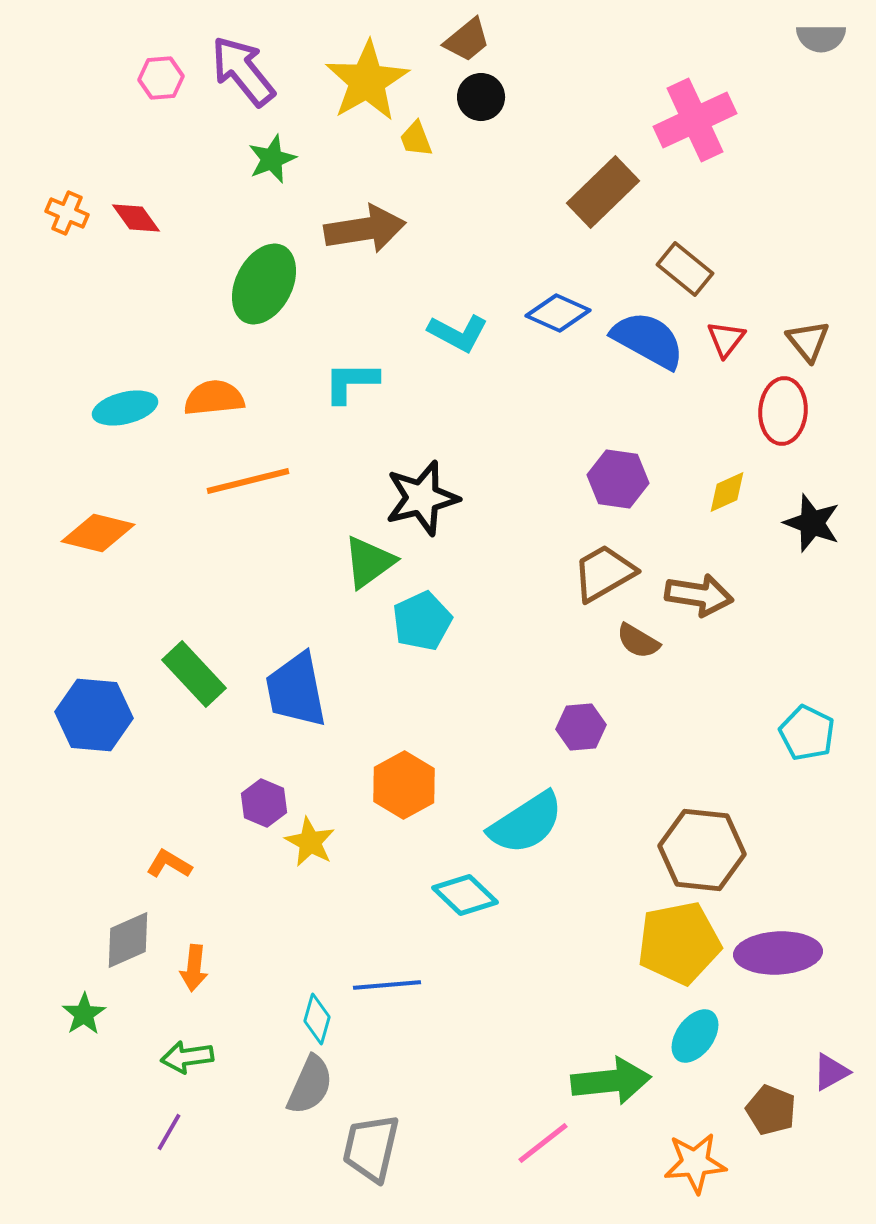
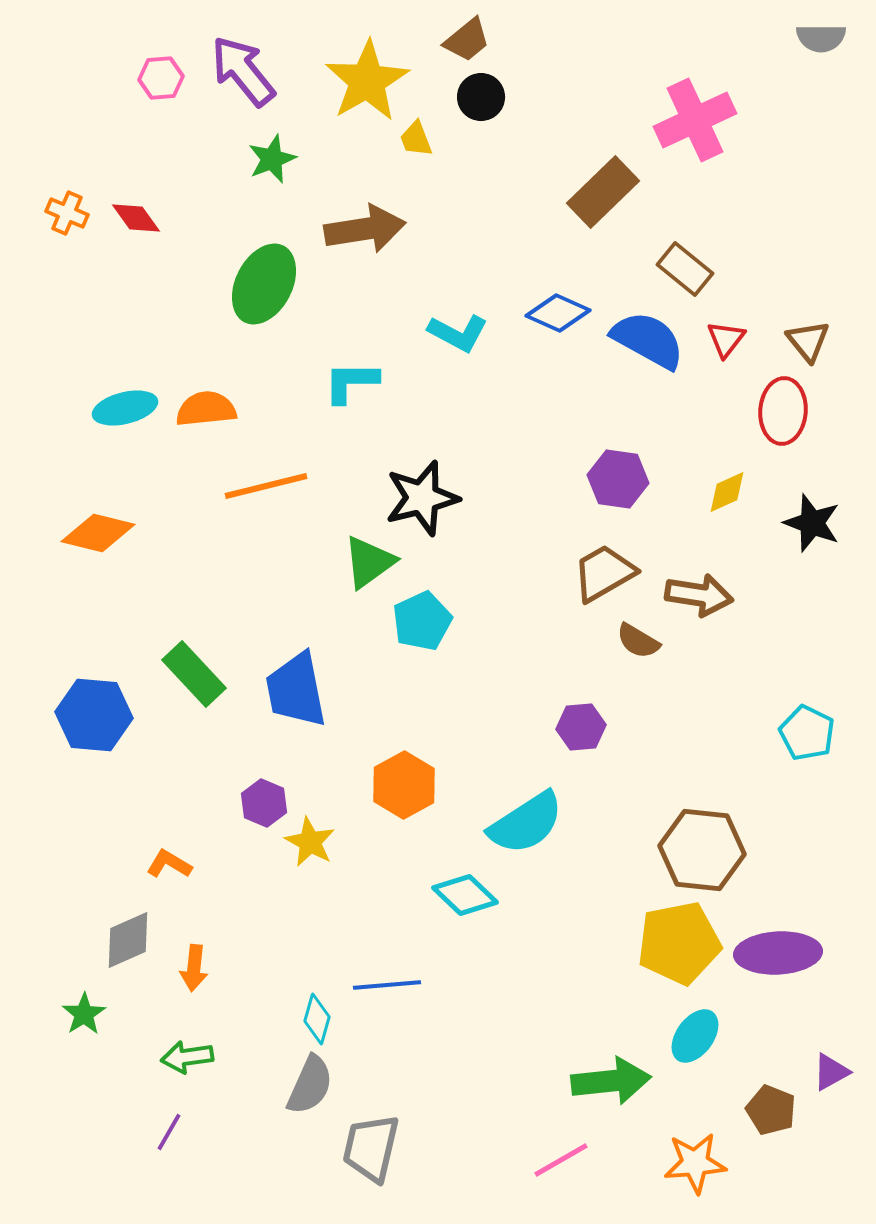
orange semicircle at (214, 398): moved 8 px left, 11 px down
orange line at (248, 481): moved 18 px right, 5 px down
pink line at (543, 1143): moved 18 px right, 17 px down; rotated 8 degrees clockwise
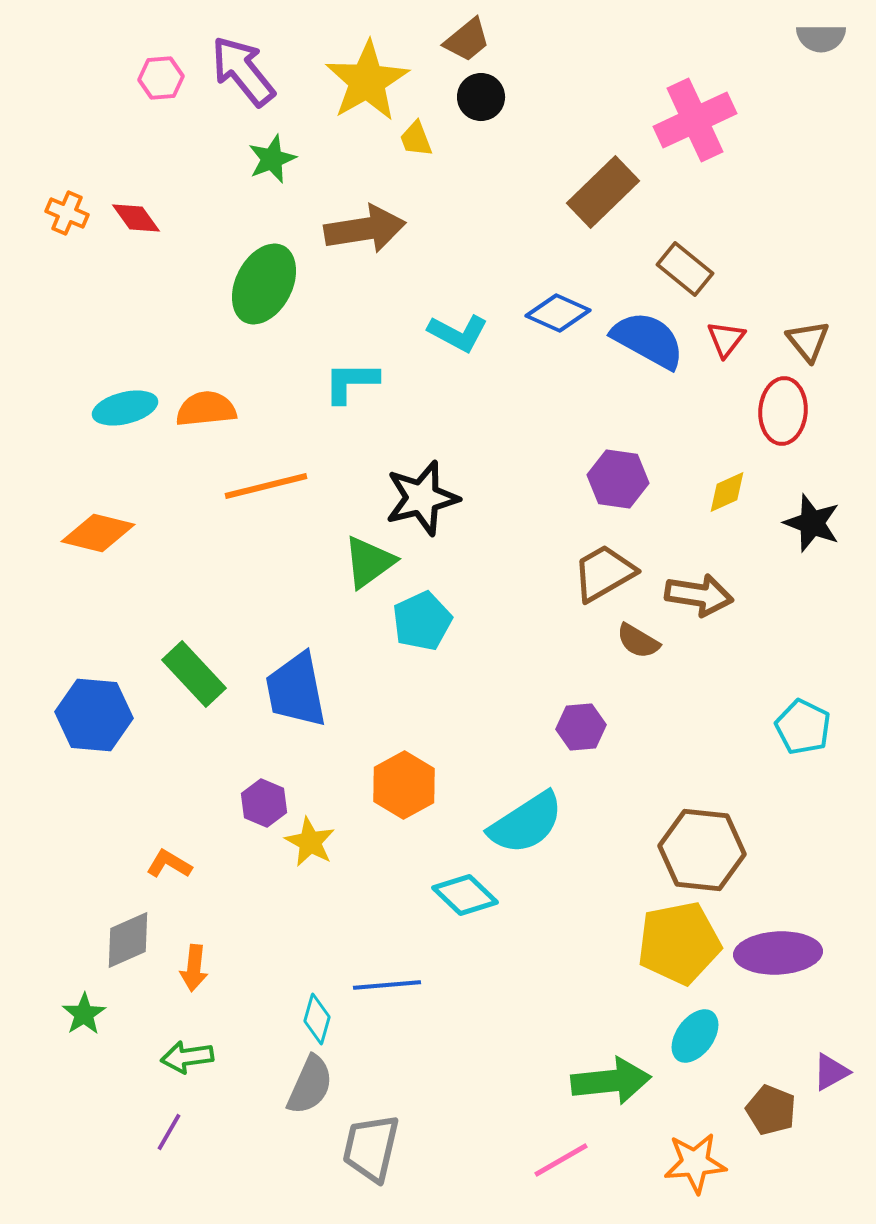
cyan pentagon at (807, 733): moved 4 px left, 6 px up
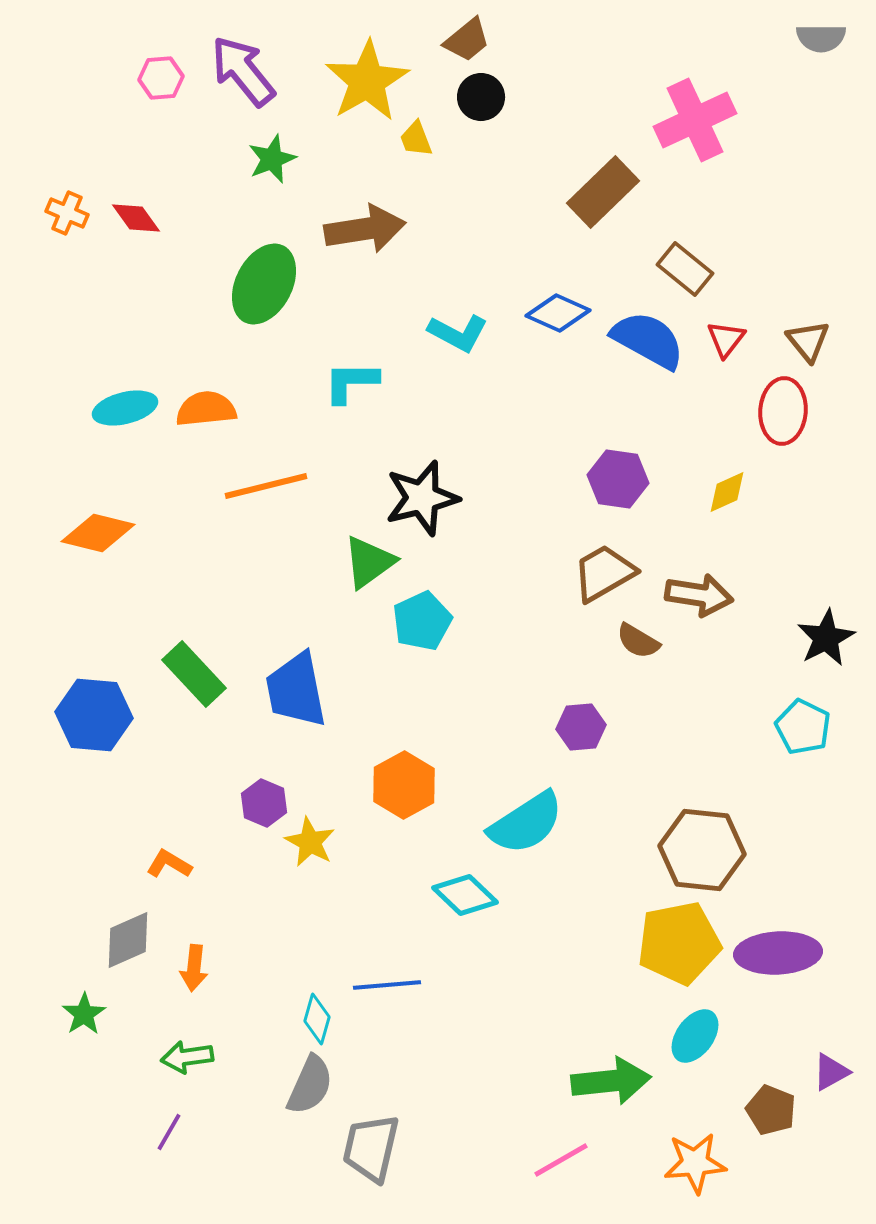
black star at (812, 523): moved 14 px right, 115 px down; rotated 24 degrees clockwise
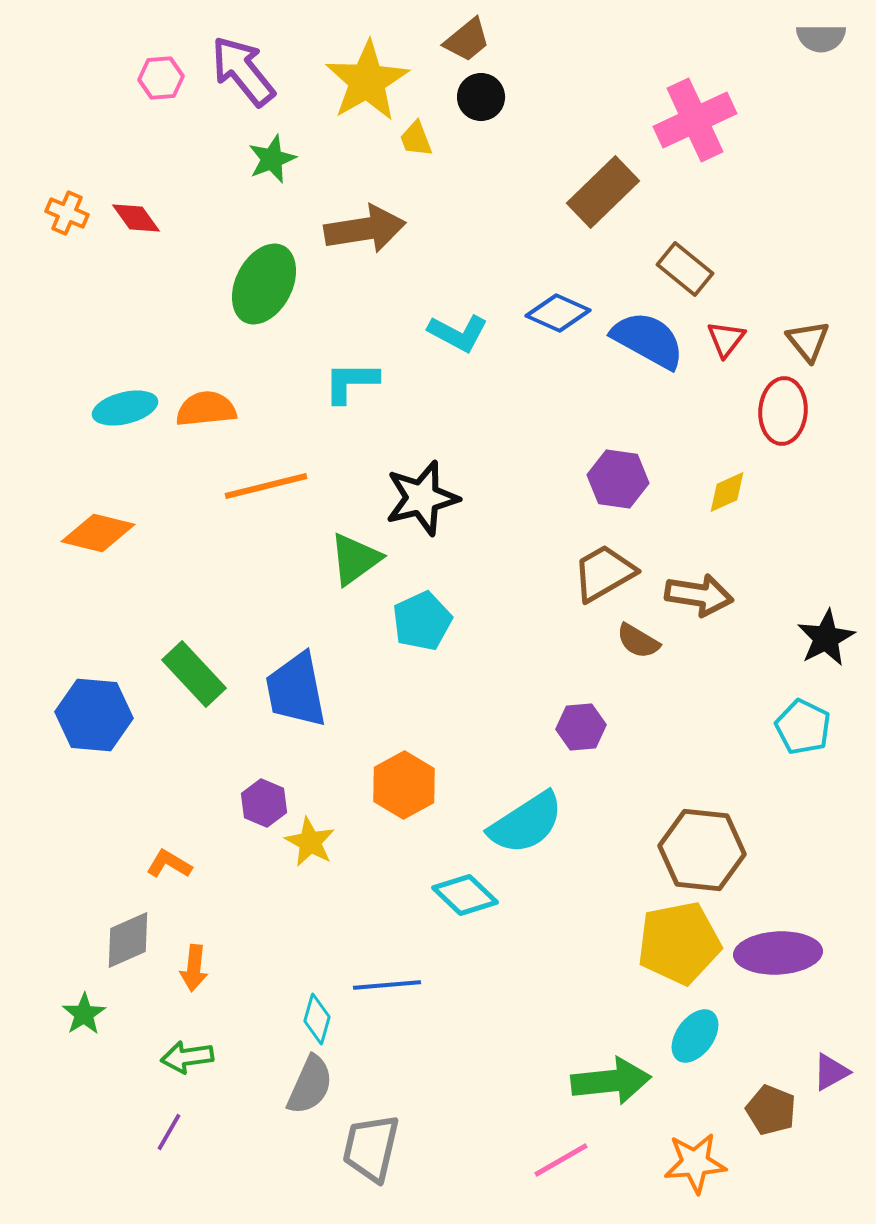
green triangle at (369, 562): moved 14 px left, 3 px up
